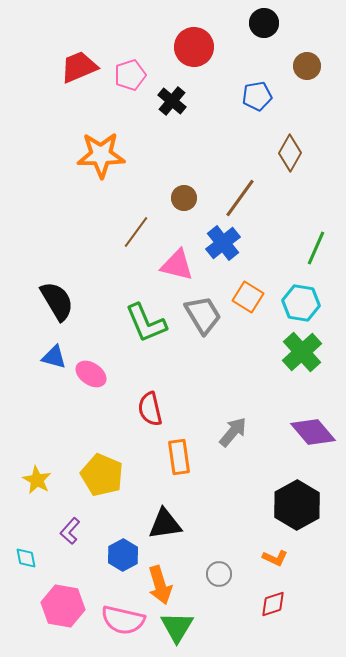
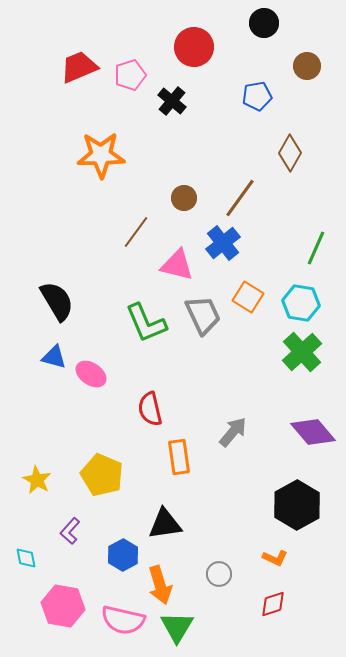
gray trapezoid at (203, 315): rotated 6 degrees clockwise
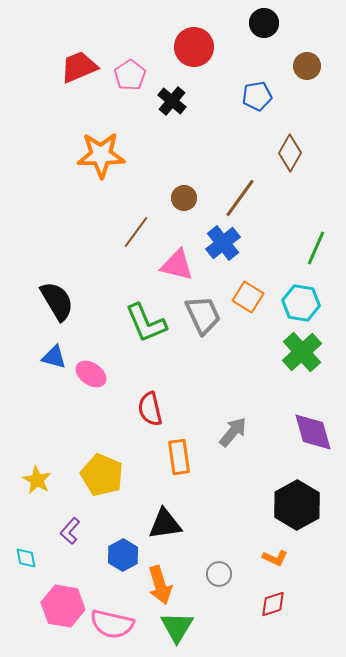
pink pentagon at (130, 75): rotated 16 degrees counterclockwise
purple diamond at (313, 432): rotated 24 degrees clockwise
pink semicircle at (123, 620): moved 11 px left, 4 px down
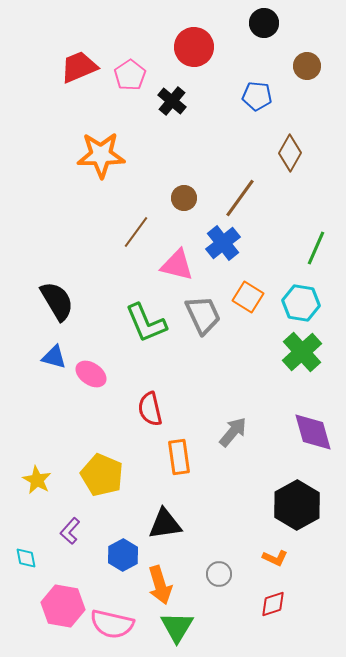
blue pentagon at (257, 96): rotated 16 degrees clockwise
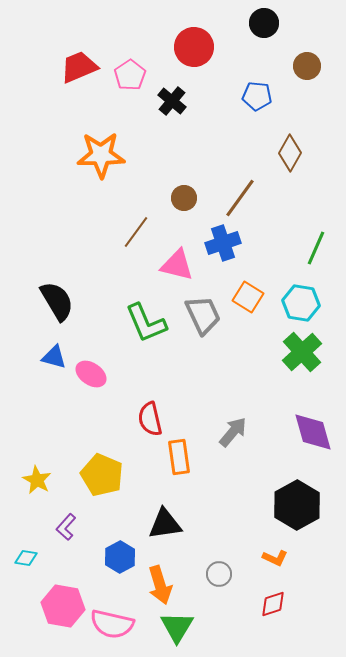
blue cross at (223, 243): rotated 20 degrees clockwise
red semicircle at (150, 409): moved 10 px down
purple L-shape at (70, 531): moved 4 px left, 4 px up
blue hexagon at (123, 555): moved 3 px left, 2 px down
cyan diamond at (26, 558): rotated 70 degrees counterclockwise
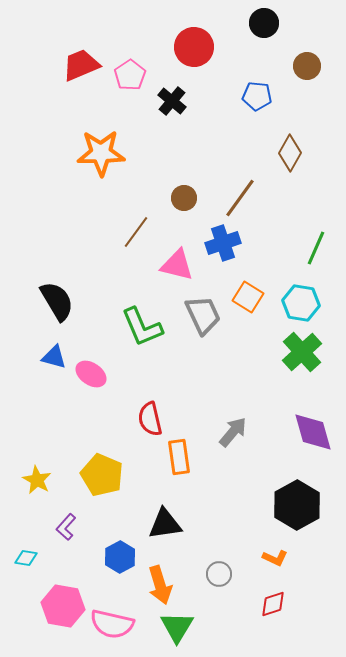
red trapezoid at (79, 67): moved 2 px right, 2 px up
orange star at (101, 155): moved 2 px up
green L-shape at (146, 323): moved 4 px left, 4 px down
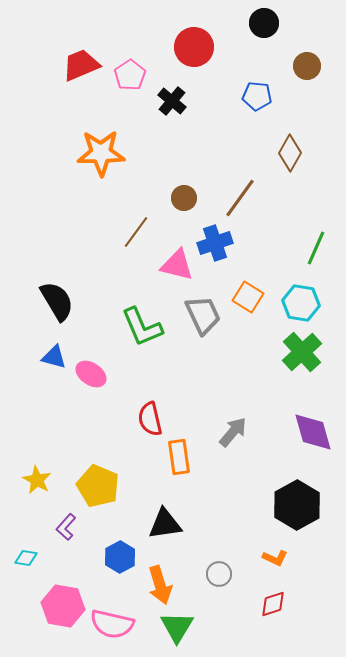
blue cross at (223, 243): moved 8 px left
yellow pentagon at (102, 475): moved 4 px left, 11 px down
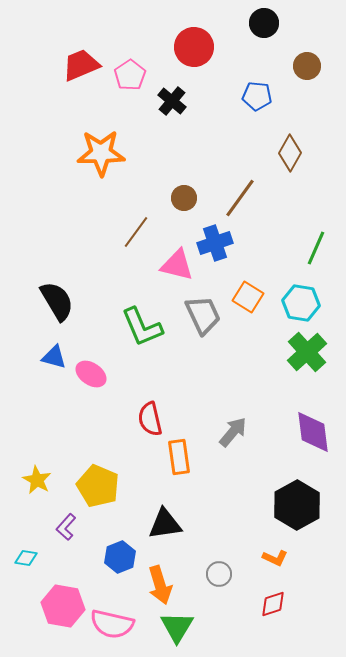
green cross at (302, 352): moved 5 px right
purple diamond at (313, 432): rotated 9 degrees clockwise
blue hexagon at (120, 557): rotated 8 degrees clockwise
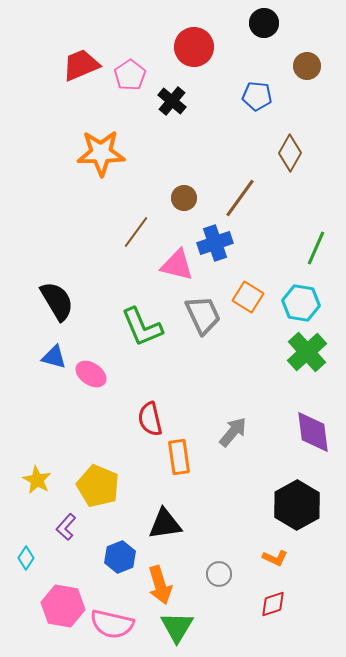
cyan diamond at (26, 558): rotated 65 degrees counterclockwise
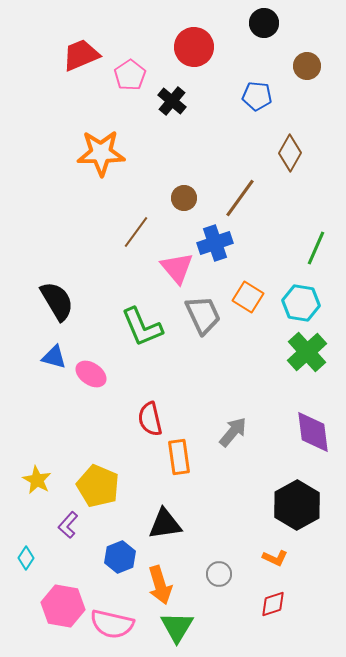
red trapezoid at (81, 65): moved 10 px up
pink triangle at (177, 265): moved 3 px down; rotated 36 degrees clockwise
purple L-shape at (66, 527): moved 2 px right, 2 px up
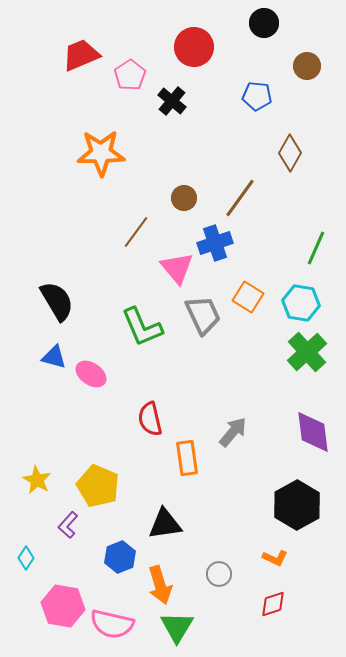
orange rectangle at (179, 457): moved 8 px right, 1 px down
